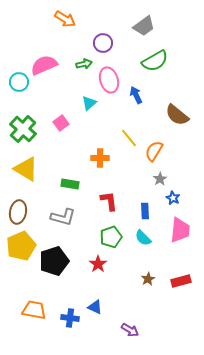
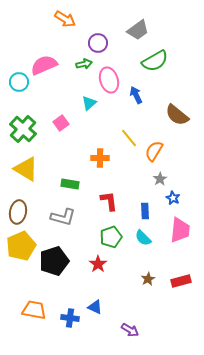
gray trapezoid: moved 6 px left, 4 px down
purple circle: moved 5 px left
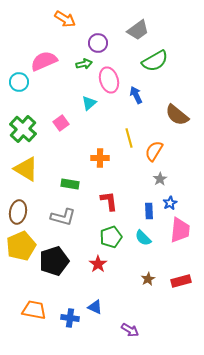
pink semicircle: moved 4 px up
yellow line: rotated 24 degrees clockwise
blue star: moved 3 px left, 5 px down; rotated 16 degrees clockwise
blue rectangle: moved 4 px right
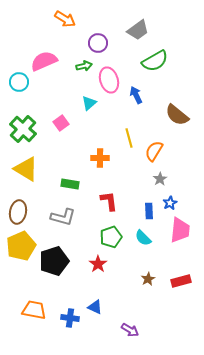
green arrow: moved 2 px down
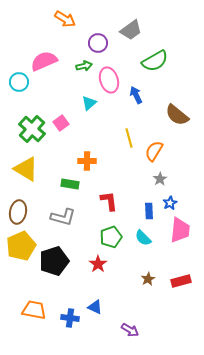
gray trapezoid: moved 7 px left
green cross: moved 9 px right
orange cross: moved 13 px left, 3 px down
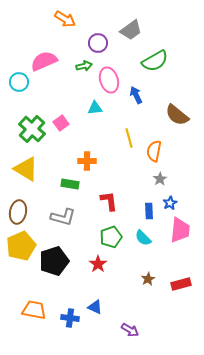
cyan triangle: moved 6 px right, 5 px down; rotated 35 degrees clockwise
orange semicircle: rotated 20 degrees counterclockwise
red rectangle: moved 3 px down
